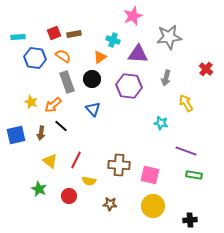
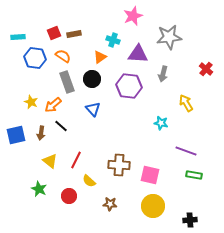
gray arrow: moved 3 px left, 4 px up
yellow semicircle: rotated 32 degrees clockwise
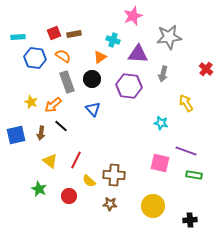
brown cross: moved 5 px left, 10 px down
pink square: moved 10 px right, 12 px up
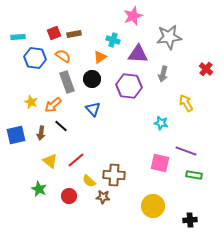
red line: rotated 24 degrees clockwise
brown star: moved 7 px left, 7 px up
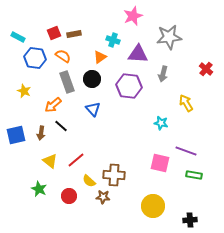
cyan rectangle: rotated 32 degrees clockwise
yellow star: moved 7 px left, 11 px up
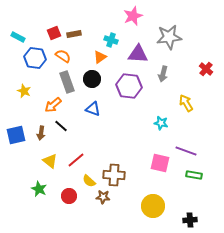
cyan cross: moved 2 px left
blue triangle: rotated 28 degrees counterclockwise
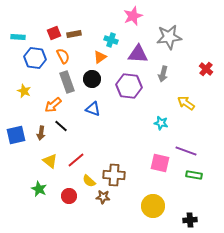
cyan rectangle: rotated 24 degrees counterclockwise
orange semicircle: rotated 28 degrees clockwise
yellow arrow: rotated 24 degrees counterclockwise
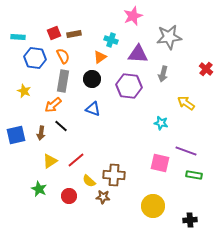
gray rectangle: moved 4 px left, 1 px up; rotated 30 degrees clockwise
yellow triangle: rotated 49 degrees clockwise
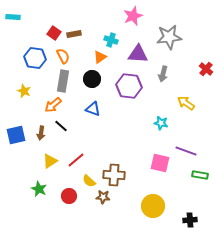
red square: rotated 32 degrees counterclockwise
cyan rectangle: moved 5 px left, 20 px up
green rectangle: moved 6 px right
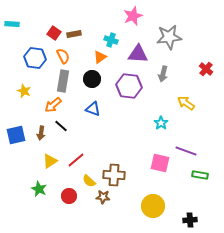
cyan rectangle: moved 1 px left, 7 px down
cyan star: rotated 24 degrees clockwise
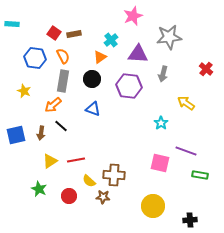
cyan cross: rotated 32 degrees clockwise
red line: rotated 30 degrees clockwise
